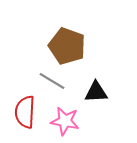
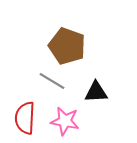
red semicircle: moved 6 px down
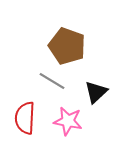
black triangle: rotated 40 degrees counterclockwise
pink star: moved 3 px right
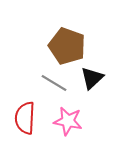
gray line: moved 2 px right, 2 px down
black triangle: moved 4 px left, 14 px up
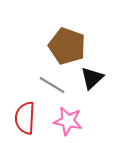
gray line: moved 2 px left, 2 px down
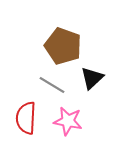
brown pentagon: moved 4 px left
red semicircle: moved 1 px right
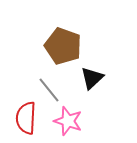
gray line: moved 3 px left, 5 px down; rotated 20 degrees clockwise
pink star: rotated 8 degrees clockwise
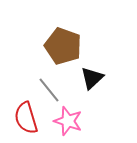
red semicircle: rotated 20 degrees counterclockwise
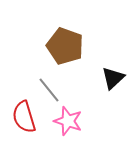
brown pentagon: moved 2 px right
black triangle: moved 21 px right
red semicircle: moved 2 px left, 1 px up
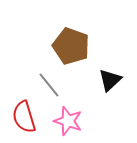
brown pentagon: moved 6 px right
black triangle: moved 3 px left, 2 px down
gray line: moved 5 px up
